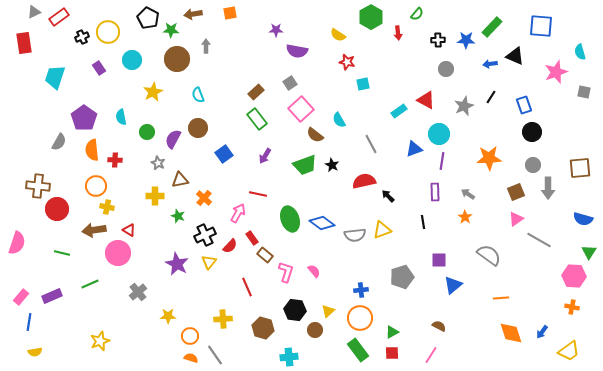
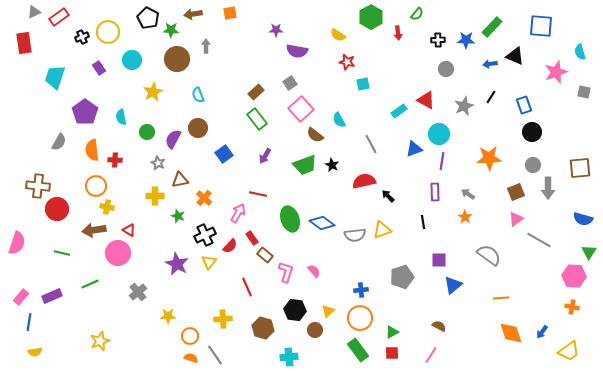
purple pentagon at (84, 118): moved 1 px right, 6 px up
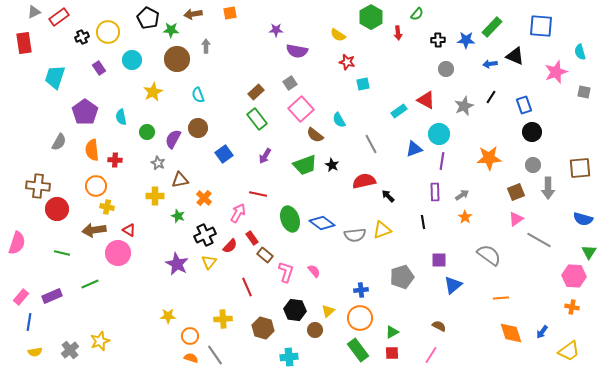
gray arrow at (468, 194): moved 6 px left, 1 px down; rotated 112 degrees clockwise
gray cross at (138, 292): moved 68 px left, 58 px down
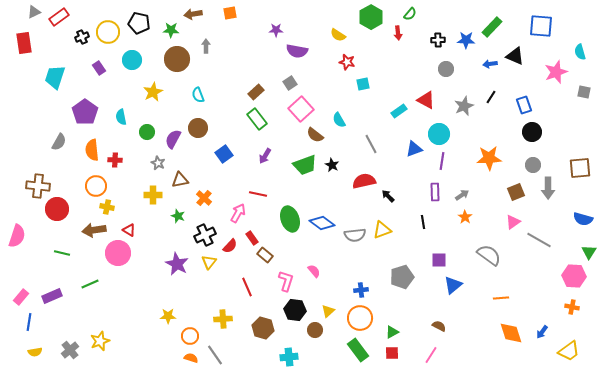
green semicircle at (417, 14): moved 7 px left
black pentagon at (148, 18): moved 9 px left, 5 px down; rotated 15 degrees counterclockwise
yellow cross at (155, 196): moved 2 px left, 1 px up
pink triangle at (516, 219): moved 3 px left, 3 px down
pink semicircle at (17, 243): moved 7 px up
pink L-shape at (286, 272): moved 9 px down
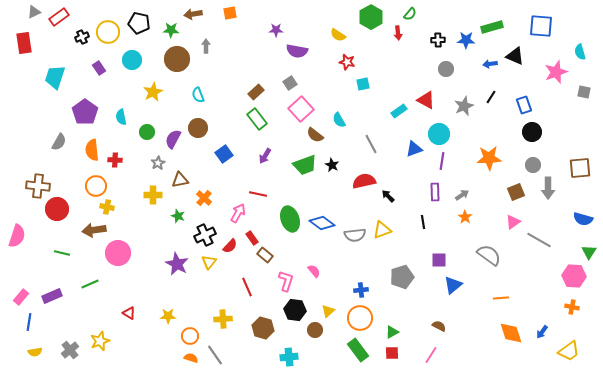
green rectangle at (492, 27): rotated 30 degrees clockwise
gray star at (158, 163): rotated 16 degrees clockwise
red triangle at (129, 230): moved 83 px down
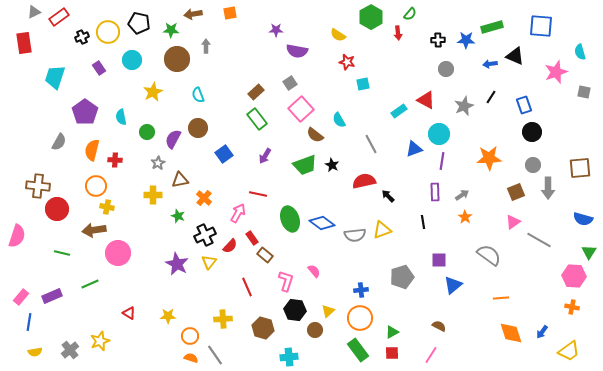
orange semicircle at (92, 150): rotated 20 degrees clockwise
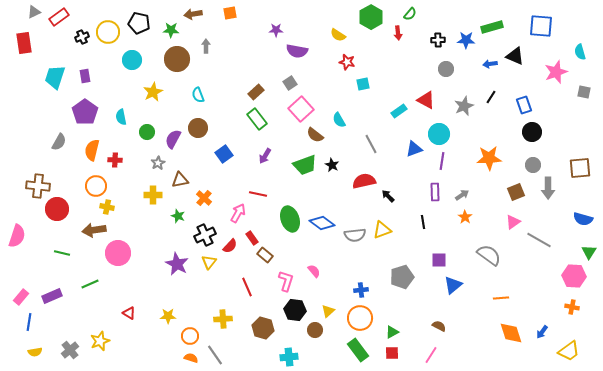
purple rectangle at (99, 68): moved 14 px left, 8 px down; rotated 24 degrees clockwise
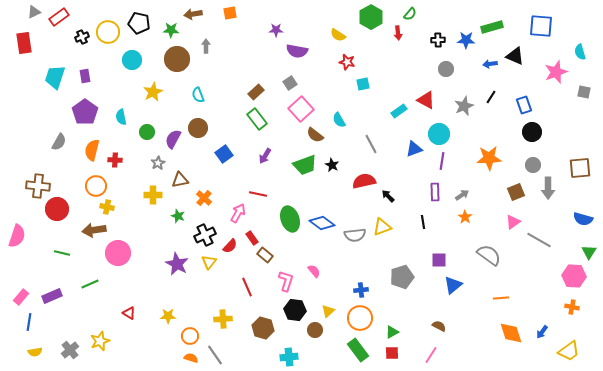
yellow triangle at (382, 230): moved 3 px up
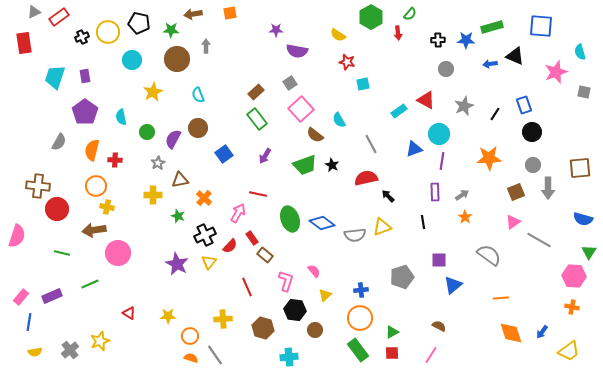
black line at (491, 97): moved 4 px right, 17 px down
red semicircle at (364, 181): moved 2 px right, 3 px up
yellow triangle at (328, 311): moved 3 px left, 16 px up
